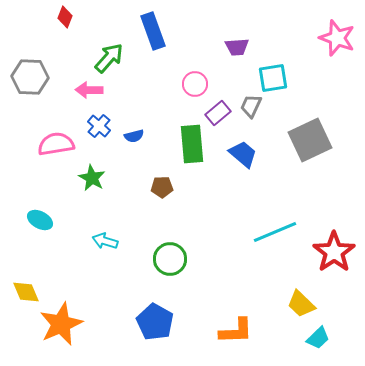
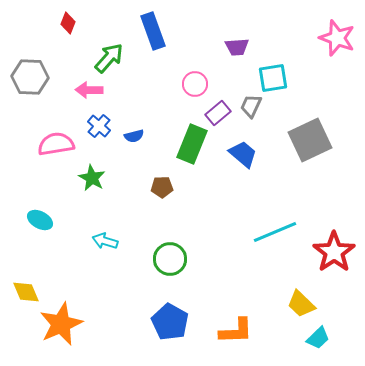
red diamond: moved 3 px right, 6 px down
green rectangle: rotated 27 degrees clockwise
blue pentagon: moved 15 px right
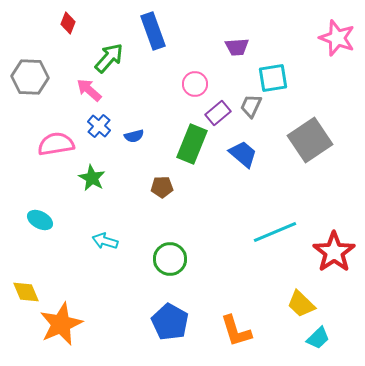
pink arrow: rotated 40 degrees clockwise
gray square: rotated 9 degrees counterclockwise
orange L-shape: rotated 75 degrees clockwise
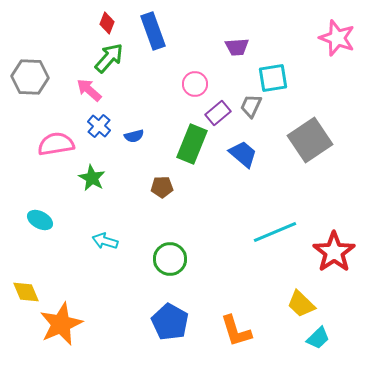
red diamond: moved 39 px right
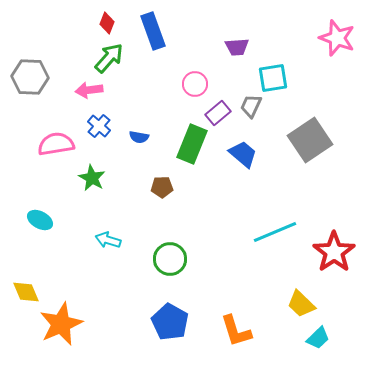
pink arrow: rotated 48 degrees counterclockwise
blue semicircle: moved 5 px right, 1 px down; rotated 24 degrees clockwise
cyan arrow: moved 3 px right, 1 px up
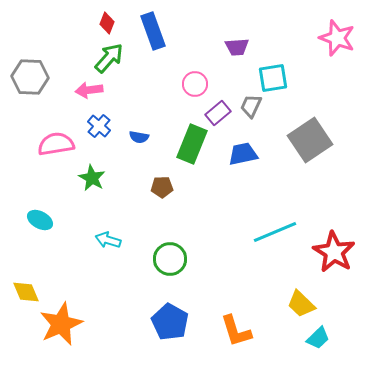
blue trapezoid: rotated 52 degrees counterclockwise
red star: rotated 6 degrees counterclockwise
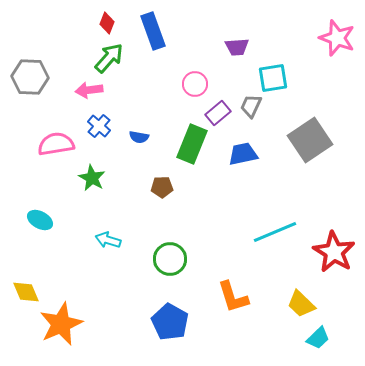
orange L-shape: moved 3 px left, 34 px up
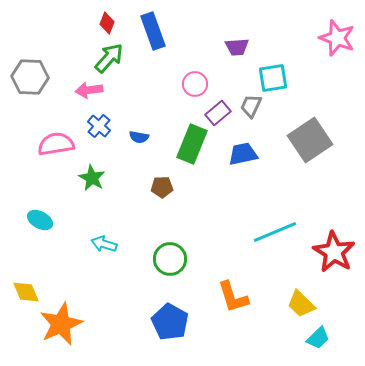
cyan arrow: moved 4 px left, 4 px down
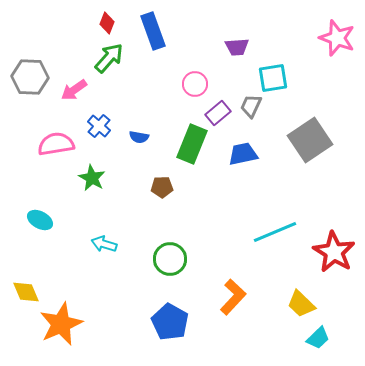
pink arrow: moved 15 px left; rotated 28 degrees counterclockwise
orange L-shape: rotated 120 degrees counterclockwise
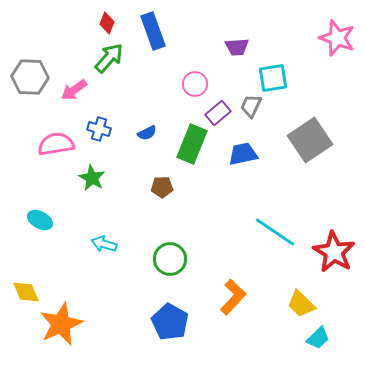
blue cross: moved 3 px down; rotated 25 degrees counterclockwise
blue semicircle: moved 8 px right, 4 px up; rotated 36 degrees counterclockwise
cyan line: rotated 57 degrees clockwise
